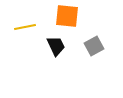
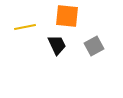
black trapezoid: moved 1 px right, 1 px up
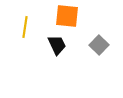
yellow line: rotated 70 degrees counterclockwise
gray square: moved 5 px right, 1 px up; rotated 18 degrees counterclockwise
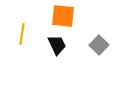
orange square: moved 4 px left
yellow line: moved 3 px left, 7 px down
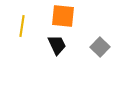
yellow line: moved 8 px up
gray square: moved 1 px right, 2 px down
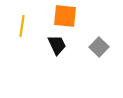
orange square: moved 2 px right
gray square: moved 1 px left
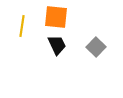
orange square: moved 9 px left, 1 px down
gray square: moved 3 px left
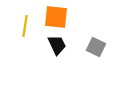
yellow line: moved 3 px right
gray square: rotated 18 degrees counterclockwise
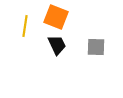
orange square: rotated 15 degrees clockwise
gray square: rotated 24 degrees counterclockwise
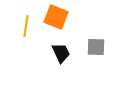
yellow line: moved 1 px right
black trapezoid: moved 4 px right, 8 px down
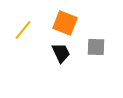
orange square: moved 9 px right, 6 px down
yellow line: moved 3 px left, 4 px down; rotated 30 degrees clockwise
